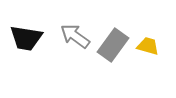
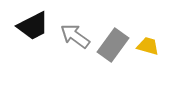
black trapezoid: moved 7 px right, 12 px up; rotated 36 degrees counterclockwise
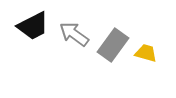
gray arrow: moved 1 px left, 2 px up
yellow trapezoid: moved 2 px left, 7 px down
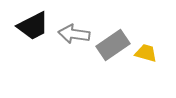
gray arrow: rotated 28 degrees counterclockwise
gray rectangle: rotated 20 degrees clockwise
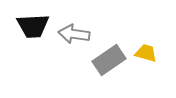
black trapezoid: rotated 24 degrees clockwise
gray rectangle: moved 4 px left, 15 px down
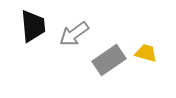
black trapezoid: rotated 92 degrees counterclockwise
gray arrow: rotated 44 degrees counterclockwise
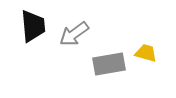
gray rectangle: moved 4 px down; rotated 24 degrees clockwise
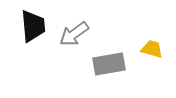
yellow trapezoid: moved 6 px right, 4 px up
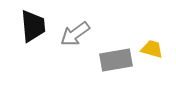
gray arrow: moved 1 px right
gray rectangle: moved 7 px right, 4 px up
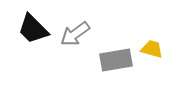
black trapezoid: moved 3 px down; rotated 140 degrees clockwise
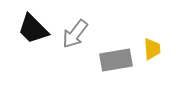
gray arrow: rotated 16 degrees counterclockwise
yellow trapezoid: rotated 70 degrees clockwise
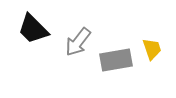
gray arrow: moved 3 px right, 8 px down
yellow trapezoid: rotated 15 degrees counterclockwise
